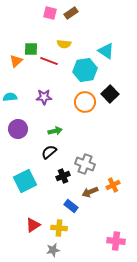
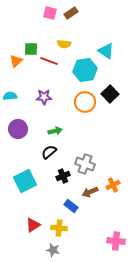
cyan semicircle: moved 1 px up
gray star: rotated 24 degrees clockwise
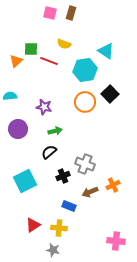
brown rectangle: rotated 40 degrees counterclockwise
yellow semicircle: rotated 16 degrees clockwise
purple star: moved 10 px down; rotated 14 degrees clockwise
blue rectangle: moved 2 px left; rotated 16 degrees counterclockwise
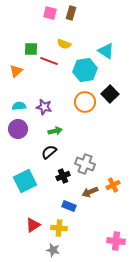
orange triangle: moved 10 px down
cyan semicircle: moved 9 px right, 10 px down
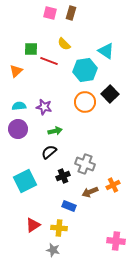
yellow semicircle: rotated 24 degrees clockwise
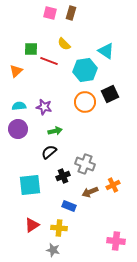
black square: rotated 18 degrees clockwise
cyan square: moved 5 px right, 4 px down; rotated 20 degrees clockwise
red triangle: moved 1 px left
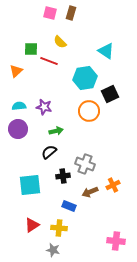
yellow semicircle: moved 4 px left, 2 px up
cyan hexagon: moved 8 px down
orange circle: moved 4 px right, 9 px down
green arrow: moved 1 px right
black cross: rotated 16 degrees clockwise
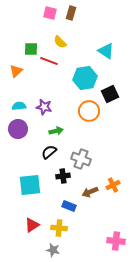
gray cross: moved 4 px left, 5 px up
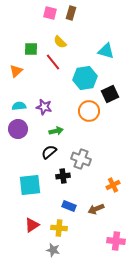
cyan triangle: rotated 18 degrees counterclockwise
red line: moved 4 px right, 1 px down; rotated 30 degrees clockwise
brown arrow: moved 6 px right, 17 px down
